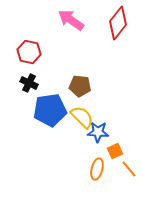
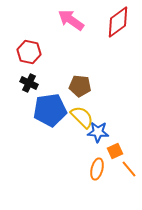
red diamond: moved 1 px up; rotated 16 degrees clockwise
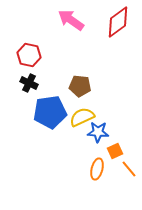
red hexagon: moved 3 px down
blue pentagon: moved 2 px down
yellow semicircle: rotated 70 degrees counterclockwise
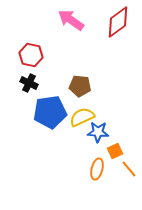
red hexagon: moved 2 px right
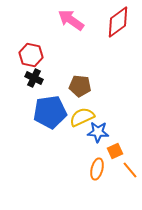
black cross: moved 5 px right, 5 px up
orange line: moved 1 px right, 1 px down
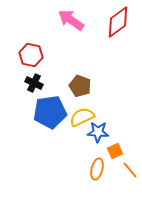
black cross: moved 5 px down
brown pentagon: rotated 15 degrees clockwise
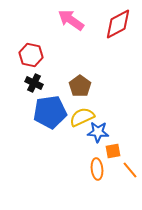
red diamond: moved 2 px down; rotated 8 degrees clockwise
brown pentagon: rotated 15 degrees clockwise
orange square: moved 2 px left; rotated 14 degrees clockwise
orange ellipse: rotated 20 degrees counterclockwise
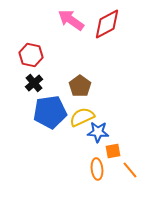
red diamond: moved 11 px left
black cross: rotated 24 degrees clockwise
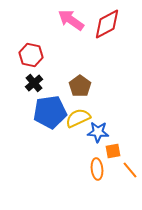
yellow semicircle: moved 4 px left, 1 px down
